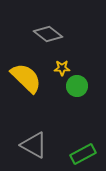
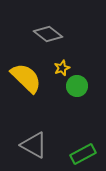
yellow star: rotated 21 degrees counterclockwise
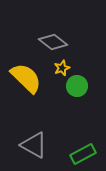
gray diamond: moved 5 px right, 8 px down
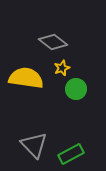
yellow semicircle: rotated 36 degrees counterclockwise
green circle: moved 1 px left, 3 px down
gray triangle: rotated 16 degrees clockwise
green rectangle: moved 12 px left
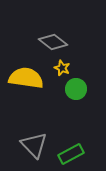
yellow star: rotated 28 degrees counterclockwise
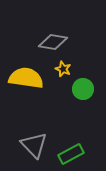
gray diamond: rotated 28 degrees counterclockwise
yellow star: moved 1 px right, 1 px down
green circle: moved 7 px right
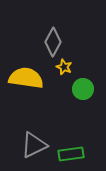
gray diamond: rotated 72 degrees counterclockwise
yellow star: moved 1 px right, 2 px up
gray triangle: rotated 48 degrees clockwise
green rectangle: rotated 20 degrees clockwise
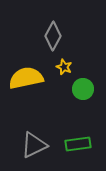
gray diamond: moved 6 px up
yellow semicircle: rotated 20 degrees counterclockwise
green rectangle: moved 7 px right, 10 px up
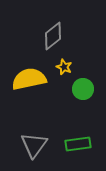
gray diamond: rotated 24 degrees clockwise
yellow semicircle: moved 3 px right, 1 px down
gray triangle: rotated 28 degrees counterclockwise
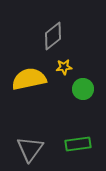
yellow star: rotated 28 degrees counterclockwise
gray triangle: moved 4 px left, 4 px down
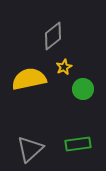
yellow star: rotated 21 degrees counterclockwise
gray triangle: rotated 12 degrees clockwise
